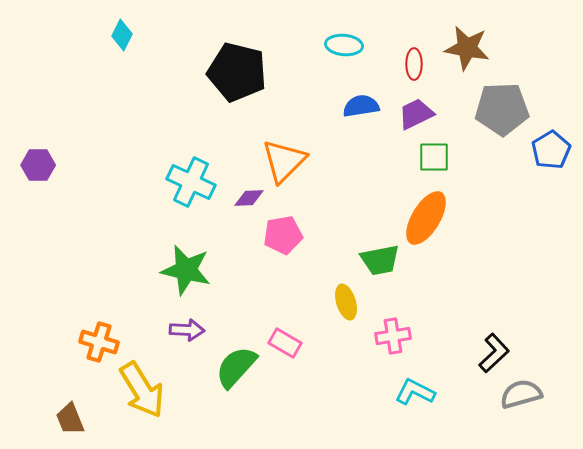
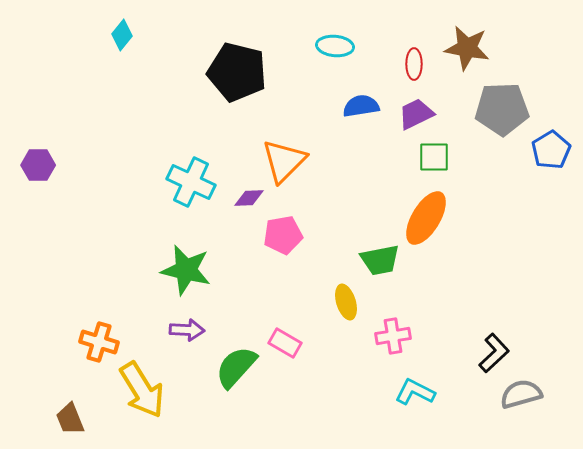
cyan diamond: rotated 12 degrees clockwise
cyan ellipse: moved 9 px left, 1 px down
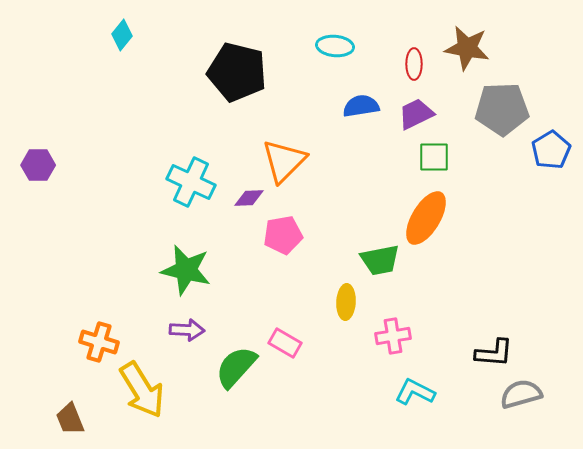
yellow ellipse: rotated 20 degrees clockwise
black L-shape: rotated 48 degrees clockwise
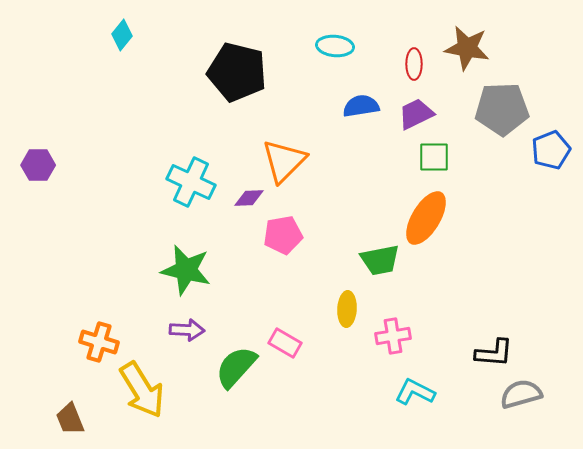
blue pentagon: rotated 9 degrees clockwise
yellow ellipse: moved 1 px right, 7 px down
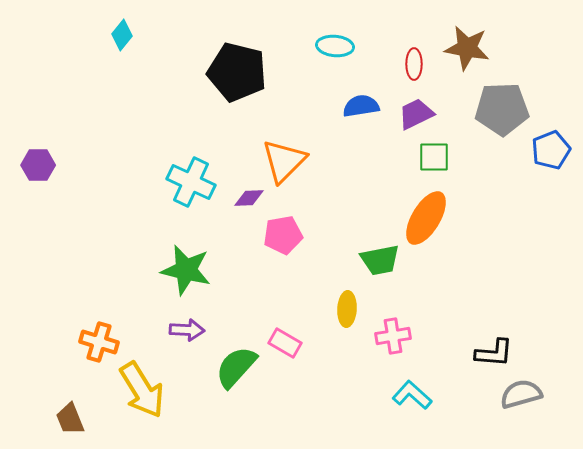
cyan L-shape: moved 3 px left, 3 px down; rotated 15 degrees clockwise
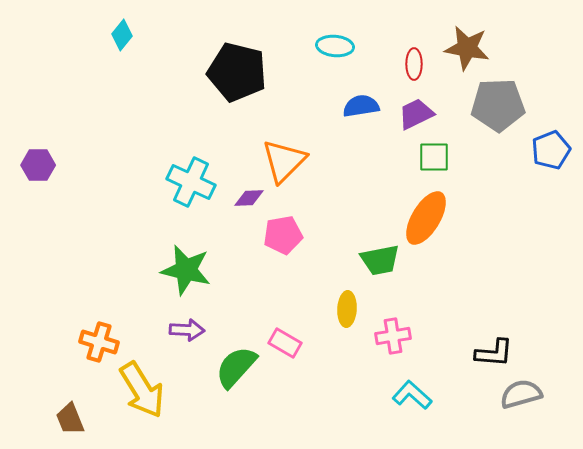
gray pentagon: moved 4 px left, 4 px up
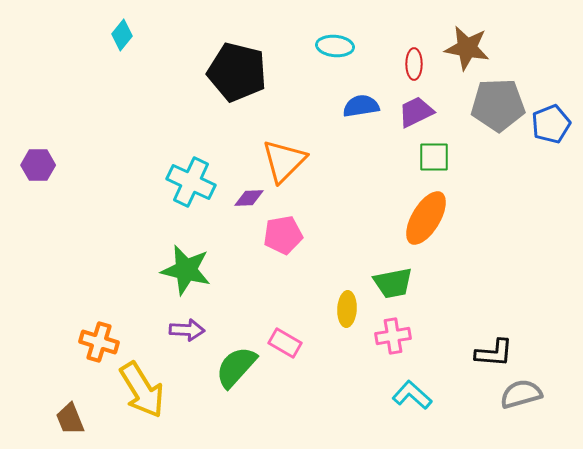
purple trapezoid: moved 2 px up
blue pentagon: moved 26 px up
green trapezoid: moved 13 px right, 23 px down
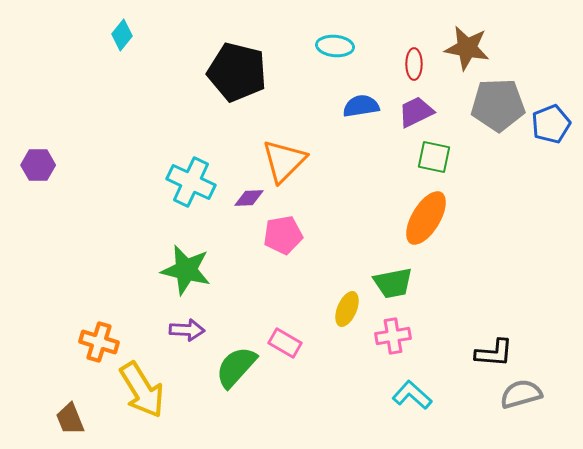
green square: rotated 12 degrees clockwise
yellow ellipse: rotated 20 degrees clockwise
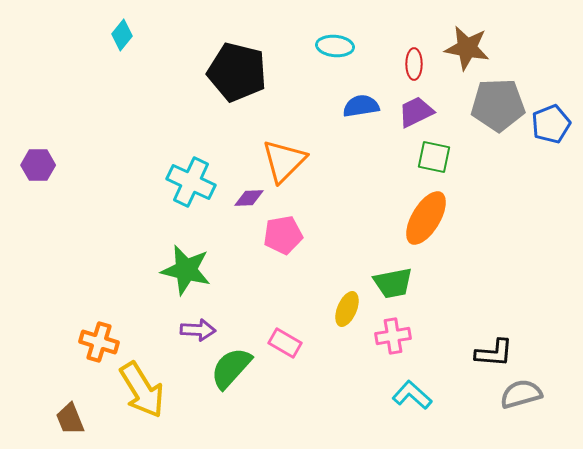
purple arrow: moved 11 px right
green semicircle: moved 5 px left, 1 px down
